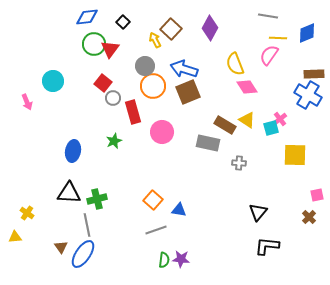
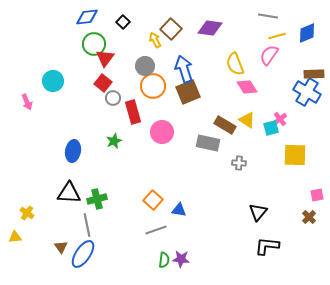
purple diamond at (210, 28): rotated 70 degrees clockwise
yellow line at (278, 38): moved 1 px left, 2 px up; rotated 18 degrees counterclockwise
red triangle at (110, 49): moved 5 px left, 9 px down
blue arrow at (184, 69): rotated 56 degrees clockwise
blue cross at (308, 95): moved 1 px left, 3 px up
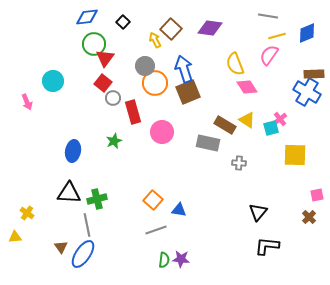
orange circle at (153, 86): moved 2 px right, 3 px up
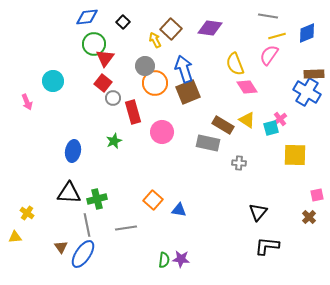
brown rectangle at (225, 125): moved 2 px left
gray line at (156, 230): moved 30 px left, 2 px up; rotated 10 degrees clockwise
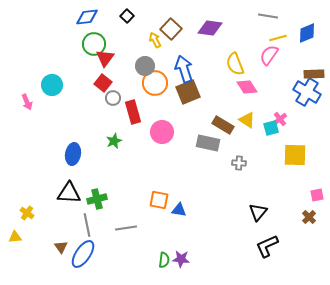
black square at (123, 22): moved 4 px right, 6 px up
yellow line at (277, 36): moved 1 px right, 2 px down
cyan circle at (53, 81): moved 1 px left, 4 px down
blue ellipse at (73, 151): moved 3 px down
orange square at (153, 200): moved 6 px right; rotated 30 degrees counterclockwise
black L-shape at (267, 246): rotated 30 degrees counterclockwise
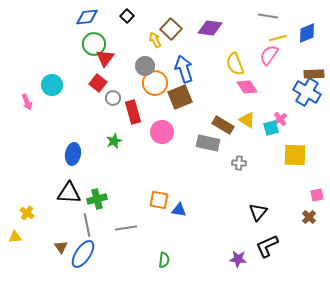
red square at (103, 83): moved 5 px left
brown square at (188, 92): moved 8 px left, 5 px down
purple star at (181, 259): moved 57 px right
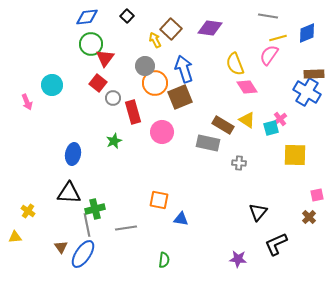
green circle at (94, 44): moved 3 px left
green cross at (97, 199): moved 2 px left, 10 px down
blue triangle at (179, 210): moved 2 px right, 9 px down
yellow cross at (27, 213): moved 1 px right, 2 px up
black L-shape at (267, 246): moved 9 px right, 2 px up
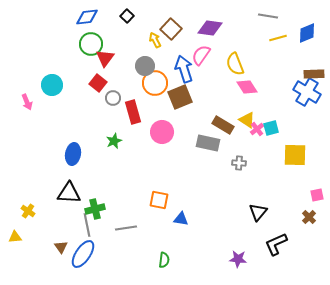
pink semicircle at (269, 55): moved 68 px left
pink cross at (280, 119): moved 23 px left, 10 px down
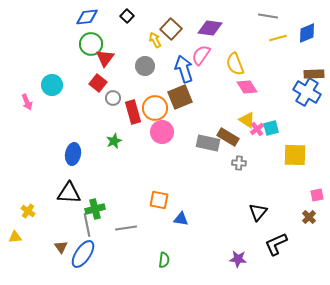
orange circle at (155, 83): moved 25 px down
brown rectangle at (223, 125): moved 5 px right, 12 px down
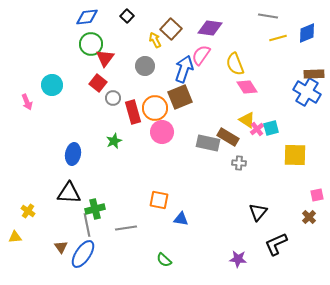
blue arrow at (184, 69): rotated 36 degrees clockwise
green semicircle at (164, 260): rotated 126 degrees clockwise
